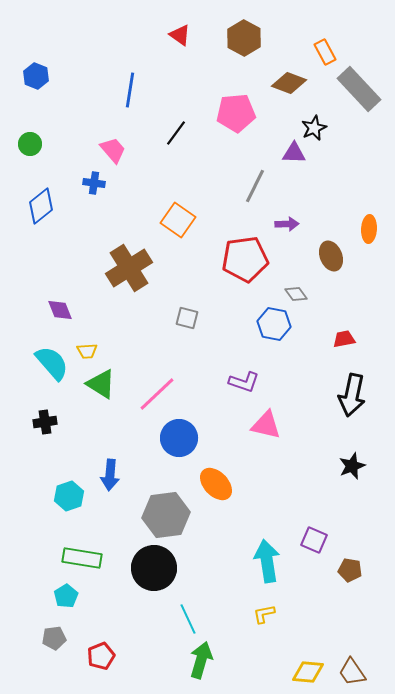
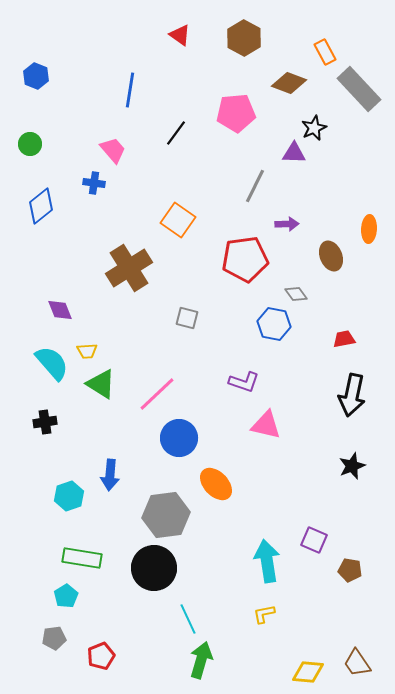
brown trapezoid at (352, 672): moved 5 px right, 9 px up
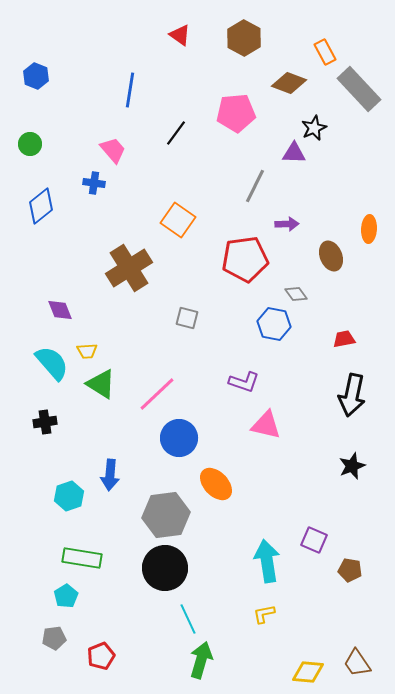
black circle at (154, 568): moved 11 px right
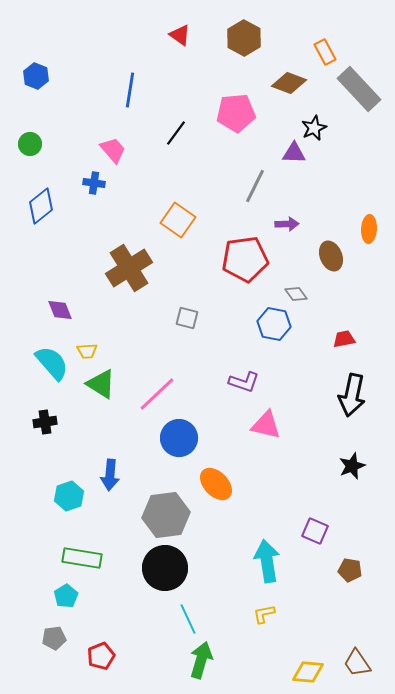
purple square at (314, 540): moved 1 px right, 9 px up
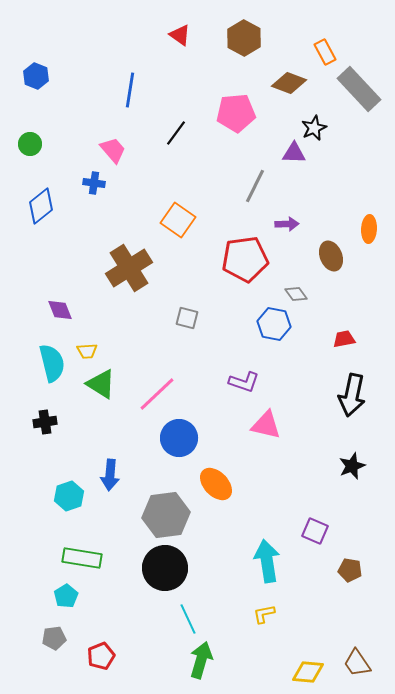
cyan semicircle at (52, 363): rotated 27 degrees clockwise
